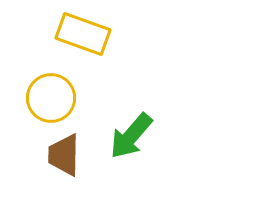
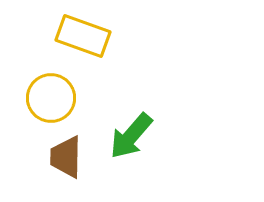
yellow rectangle: moved 2 px down
brown trapezoid: moved 2 px right, 2 px down
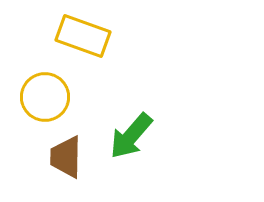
yellow circle: moved 6 px left, 1 px up
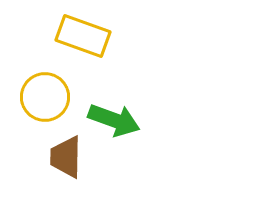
green arrow: moved 17 px left, 16 px up; rotated 111 degrees counterclockwise
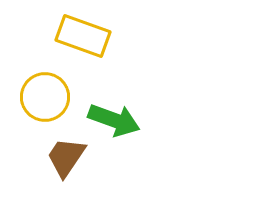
brown trapezoid: rotated 33 degrees clockwise
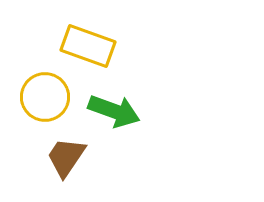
yellow rectangle: moved 5 px right, 10 px down
green arrow: moved 9 px up
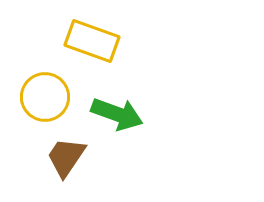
yellow rectangle: moved 4 px right, 5 px up
green arrow: moved 3 px right, 3 px down
